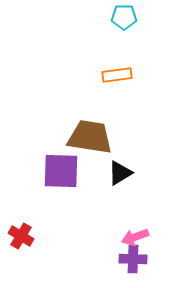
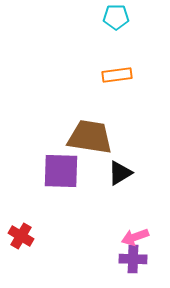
cyan pentagon: moved 8 px left
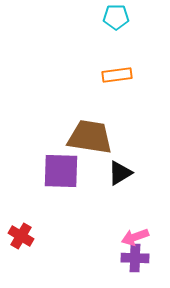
purple cross: moved 2 px right, 1 px up
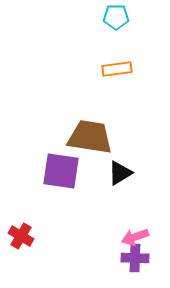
orange rectangle: moved 6 px up
purple square: rotated 6 degrees clockwise
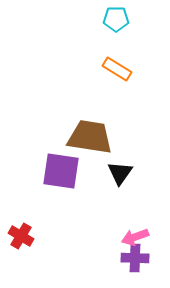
cyan pentagon: moved 2 px down
orange rectangle: rotated 40 degrees clockwise
black triangle: rotated 24 degrees counterclockwise
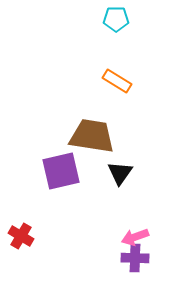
orange rectangle: moved 12 px down
brown trapezoid: moved 2 px right, 1 px up
purple square: rotated 21 degrees counterclockwise
